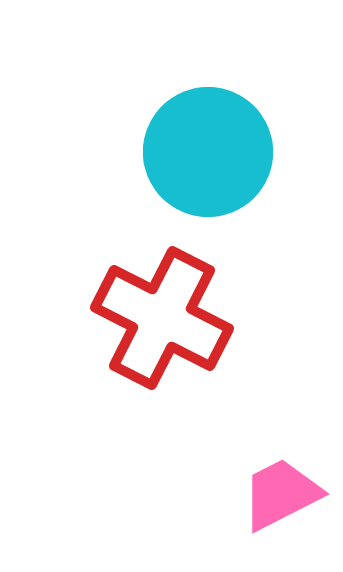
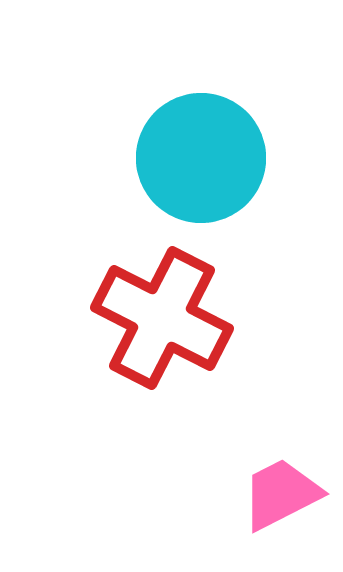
cyan circle: moved 7 px left, 6 px down
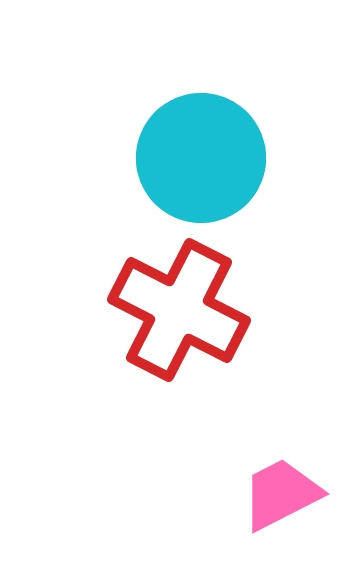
red cross: moved 17 px right, 8 px up
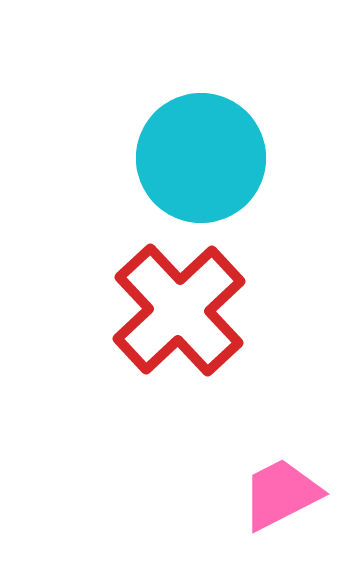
red cross: rotated 20 degrees clockwise
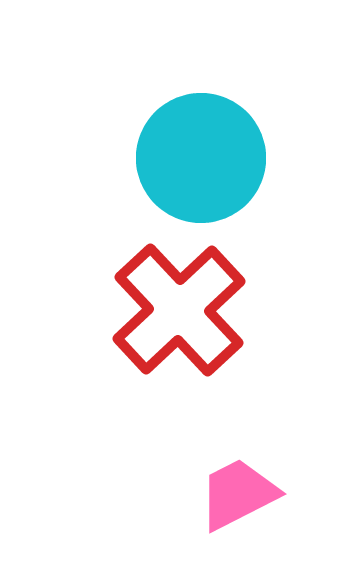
pink trapezoid: moved 43 px left
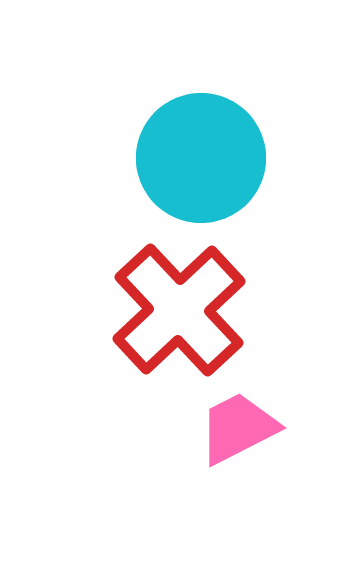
pink trapezoid: moved 66 px up
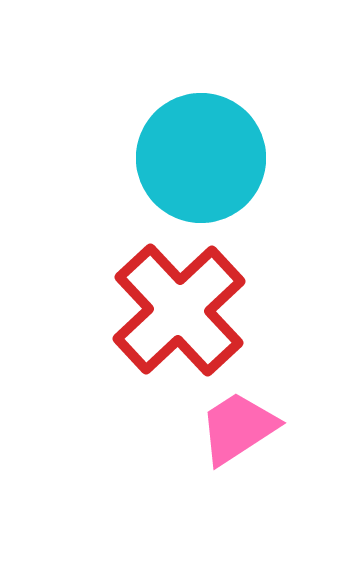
pink trapezoid: rotated 6 degrees counterclockwise
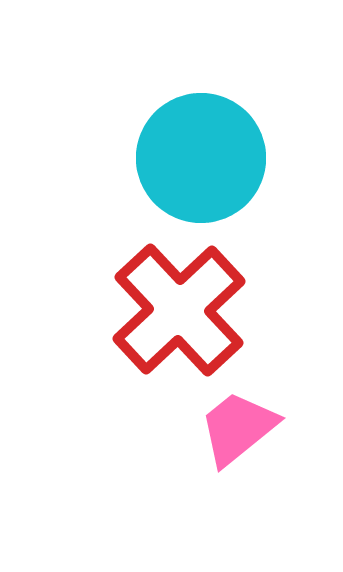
pink trapezoid: rotated 6 degrees counterclockwise
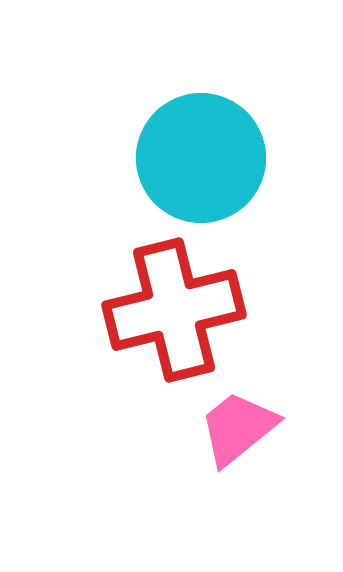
red cross: moved 5 px left; rotated 29 degrees clockwise
